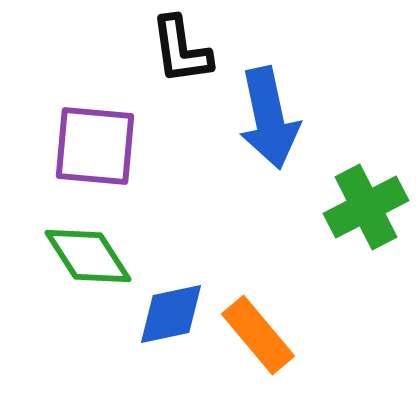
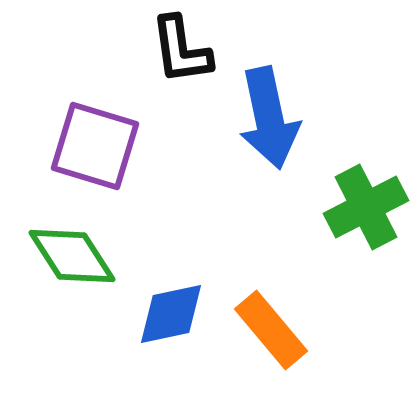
purple square: rotated 12 degrees clockwise
green diamond: moved 16 px left
orange rectangle: moved 13 px right, 5 px up
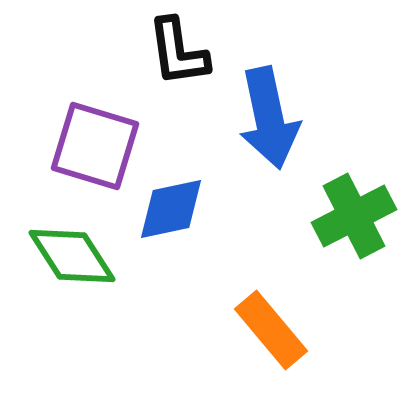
black L-shape: moved 3 px left, 2 px down
green cross: moved 12 px left, 9 px down
blue diamond: moved 105 px up
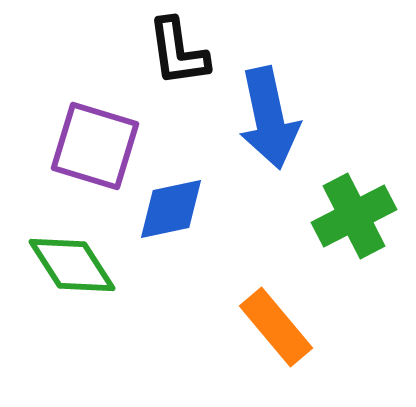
green diamond: moved 9 px down
orange rectangle: moved 5 px right, 3 px up
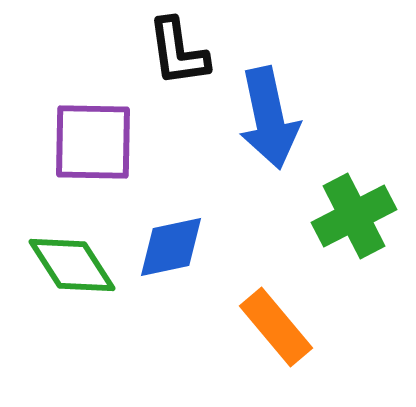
purple square: moved 2 px left, 4 px up; rotated 16 degrees counterclockwise
blue diamond: moved 38 px down
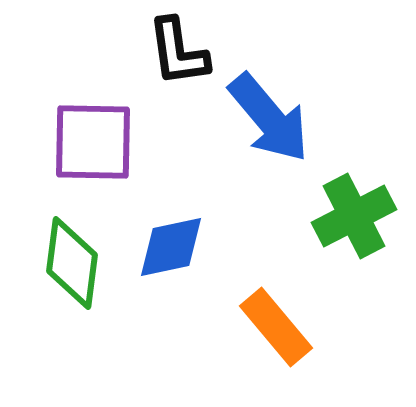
blue arrow: rotated 28 degrees counterclockwise
green diamond: moved 2 px up; rotated 40 degrees clockwise
